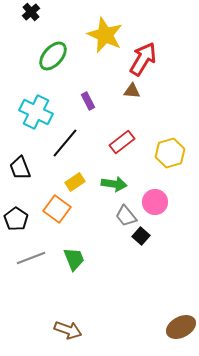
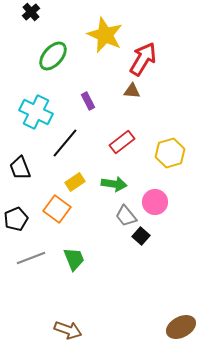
black pentagon: rotated 15 degrees clockwise
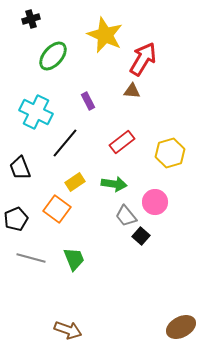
black cross: moved 7 px down; rotated 24 degrees clockwise
gray line: rotated 36 degrees clockwise
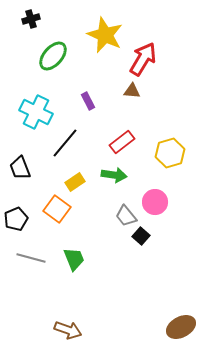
green arrow: moved 9 px up
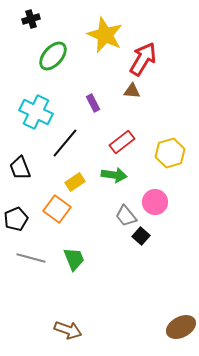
purple rectangle: moved 5 px right, 2 px down
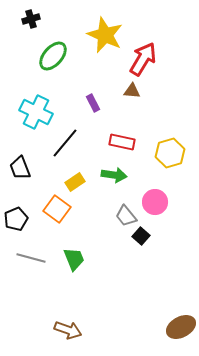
red rectangle: rotated 50 degrees clockwise
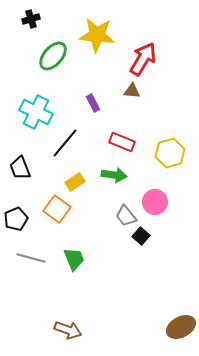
yellow star: moved 8 px left; rotated 18 degrees counterclockwise
red rectangle: rotated 10 degrees clockwise
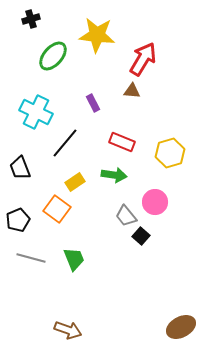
black pentagon: moved 2 px right, 1 px down
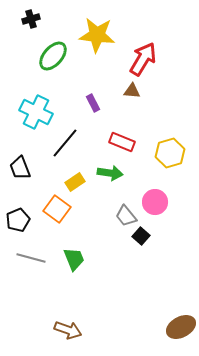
green arrow: moved 4 px left, 2 px up
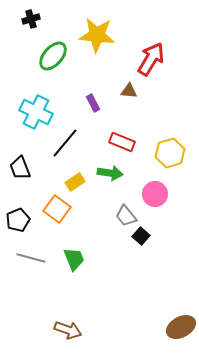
red arrow: moved 8 px right
brown triangle: moved 3 px left
pink circle: moved 8 px up
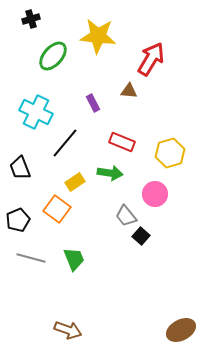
yellow star: moved 1 px right, 1 px down
brown ellipse: moved 3 px down
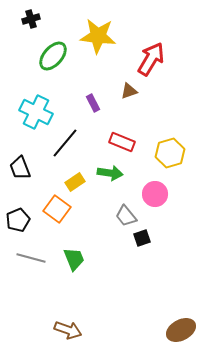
brown triangle: rotated 24 degrees counterclockwise
black square: moved 1 px right, 2 px down; rotated 30 degrees clockwise
